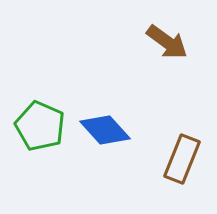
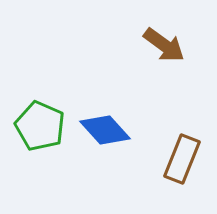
brown arrow: moved 3 px left, 3 px down
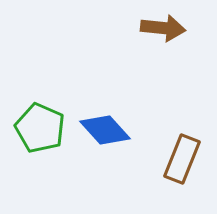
brown arrow: moved 1 px left, 17 px up; rotated 30 degrees counterclockwise
green pentagon: moved 2 px down
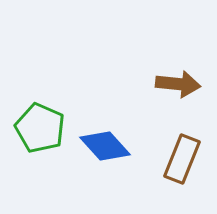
brown arrow: moved 15 px right, 56 px down
blue diamond: moved 16 px down
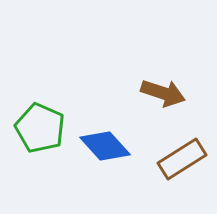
brown arrow: moved 15 px left, 9 px down; rotated 12 degrees clockwise
brown rectangle: rotated 36 degrees clockwise
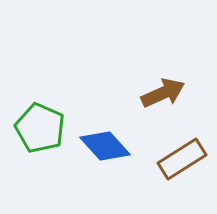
brown arrow: rotated 42 degrees counterclockwise
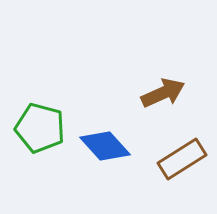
green pentagon: rotated 9 degrees counterclockwise
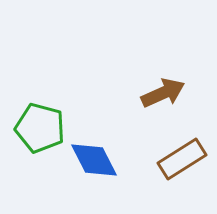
blue diamond: moved 11 px left, 14 px down; rotated 15 degrees clockwise
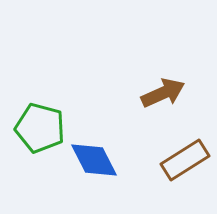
brown rectangle: moved 3 px right, 1 px down
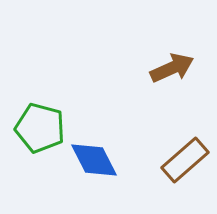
brown arrow: moved 9 px right, 25 px up
brown rectangle: rotated 9 degrees counterclockwise
